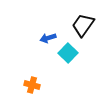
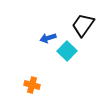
cyan square: moved 1 px left, 2 px up
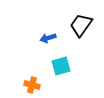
black trapezoid: moved 2 px left
cyan square: moved 6 px left, 15 px down; rotated 30 degrees clockwise
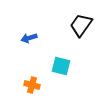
blue arrow: moved 19 px left
cyan square: rotated 30 degrees clockwise
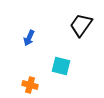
blue arrow: rotated 49 degrees counterclockwise
orange cross: moved 2 px left
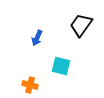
blue arrow: moved 8 px right
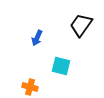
orange cross: moved 2 px down
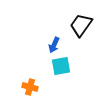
blue arrow: moved 17 px right, 7 px down
cyan square: rotated 24 degrees counterclockwise
